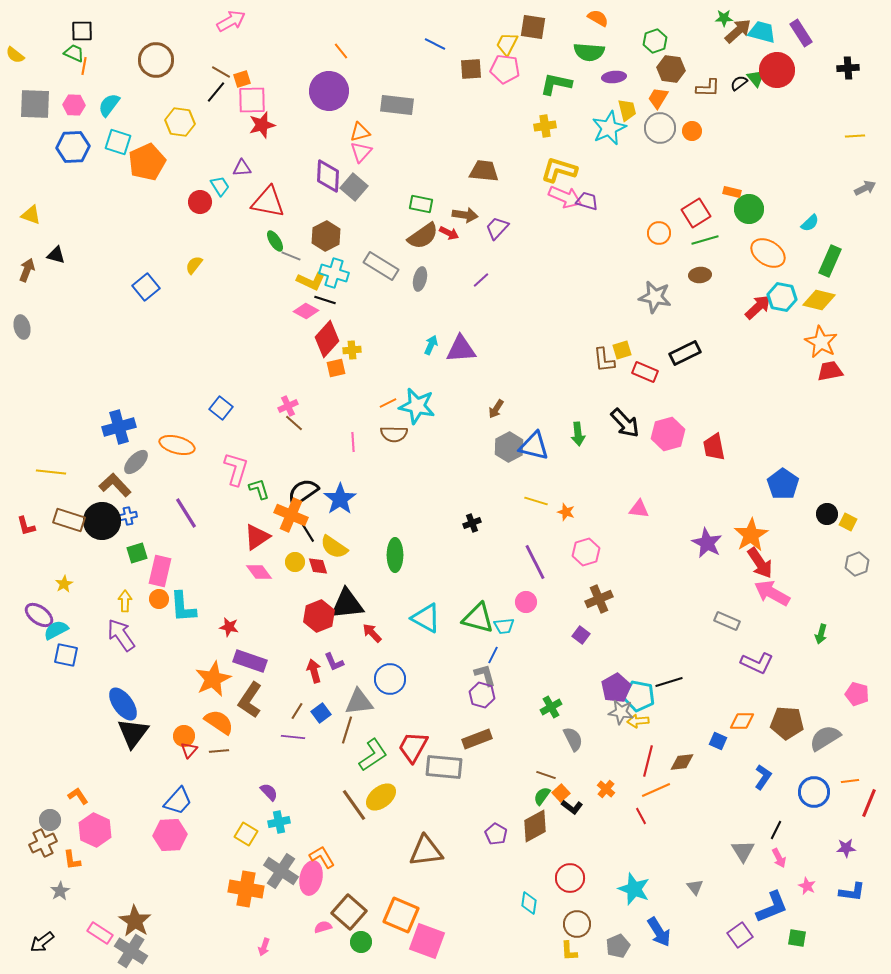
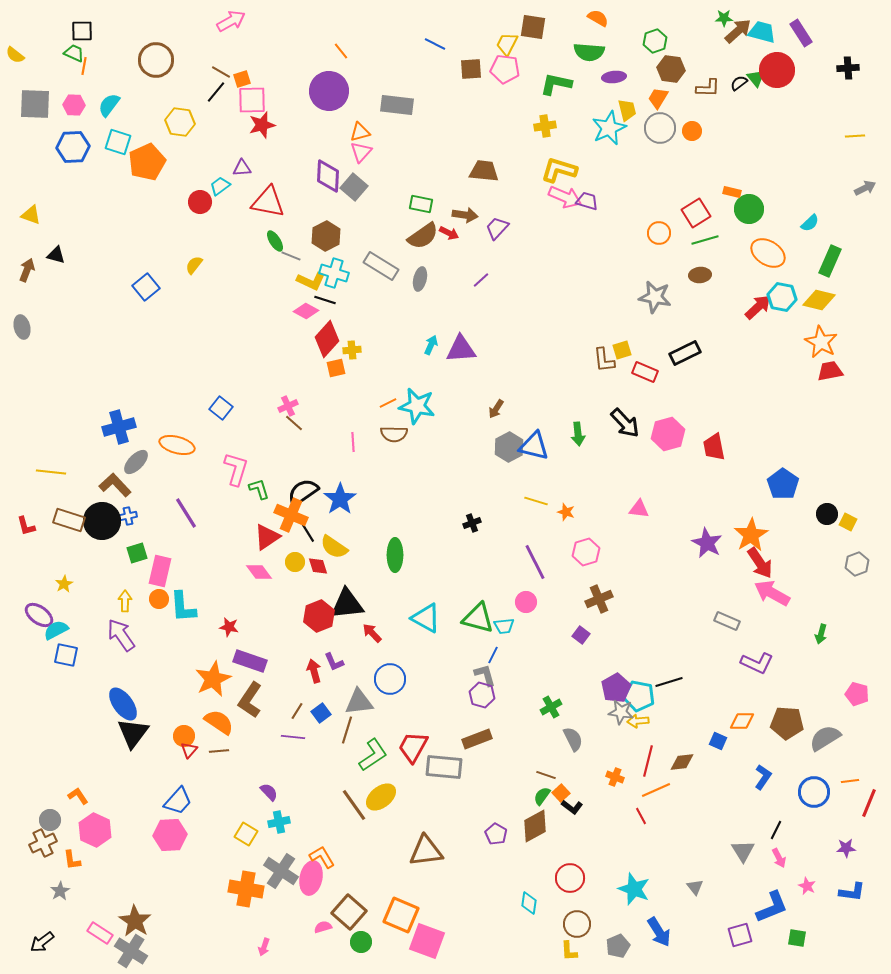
cyan trapezoid at (220, 186): rotated 95 degrees counterclockwise
red triangle at (257, 537): moved 10 px right
orange cross at (606, 789): moved 9 px right, 12 px up; rotated 18 degrees counterclockwise
purple square at (740, 935): rotated 20 degrees clockwise
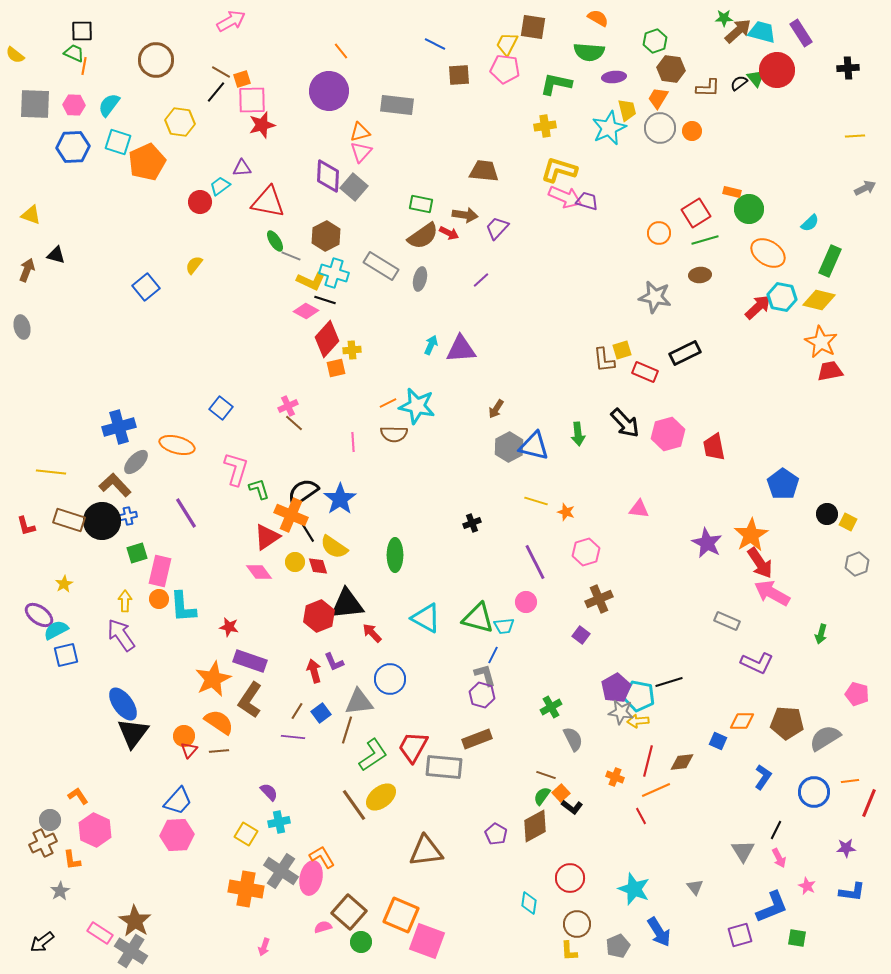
brown square at (471, 69): moved 12 px left, 6 px down
blue square at (66, 655): rotated 25 degrees counterclockwise
pink hexagon at (170, 835): moved 7 px right
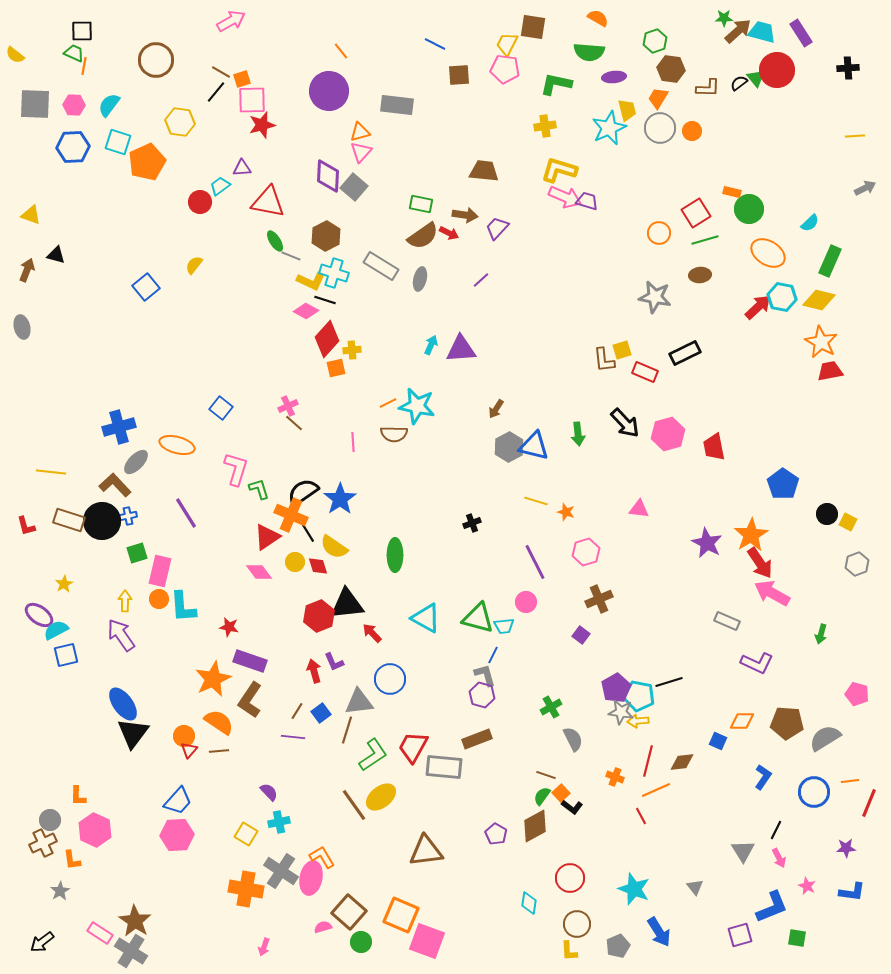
orange L-shape at (78, 796): rotated 145 degrees counterclockwise
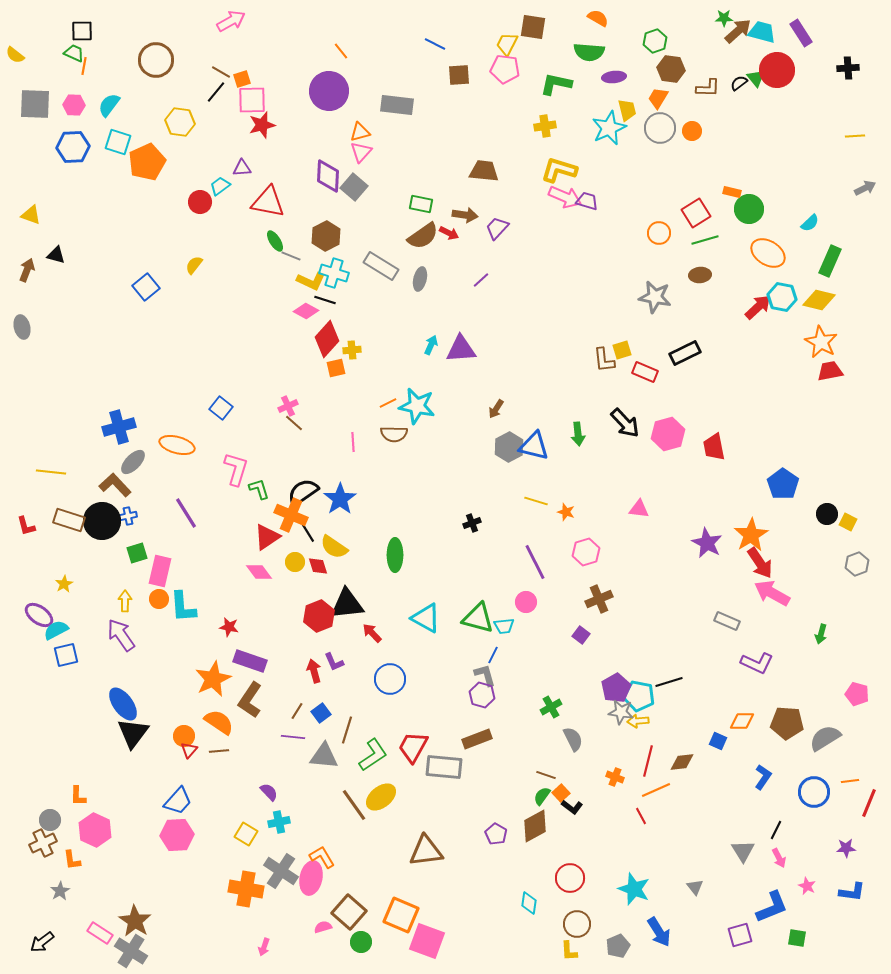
gray ellipse at (136, 462): moved 3 px left
gray triangle at (359, 702): moved 35 px left, 54 px down; rotated 12 degrees clockwise
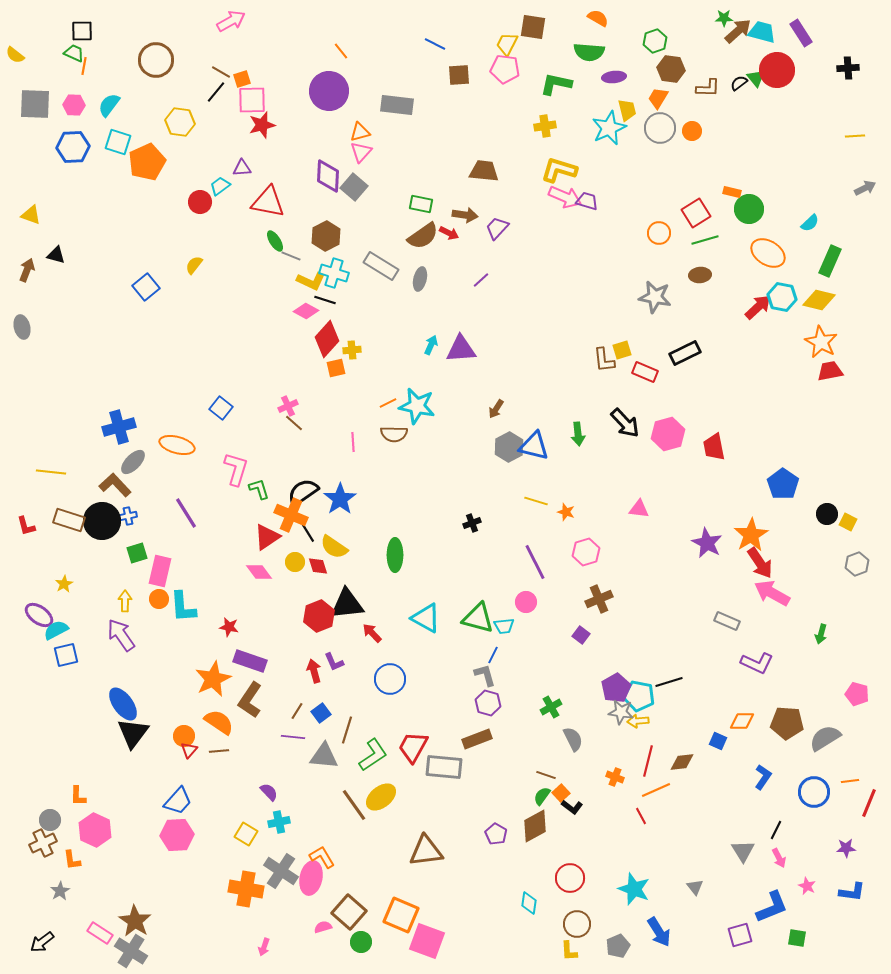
purple hexagon at (482, 695): moved 6 px right, 8 px down
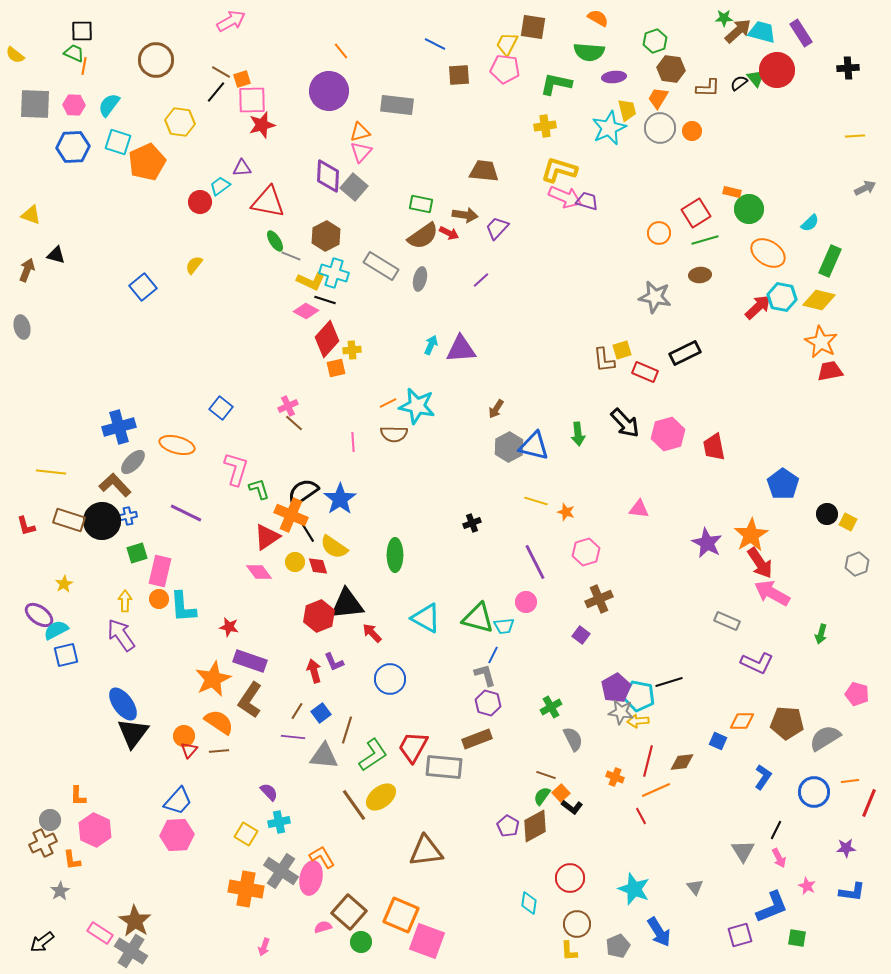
blue square at (146, 287): moved 3 px left
purple line at (186, 513): rotated 32 degrees counterclockwise
purple pentagon at (496, 834): moved 12 px right, 8 px up
